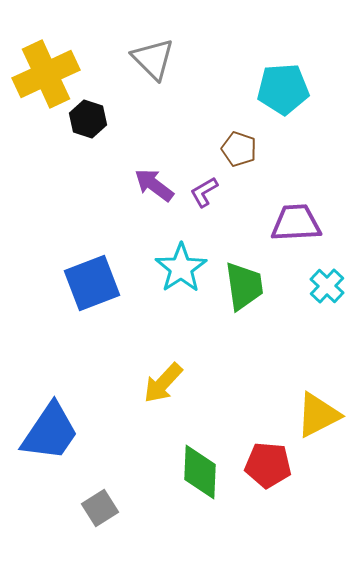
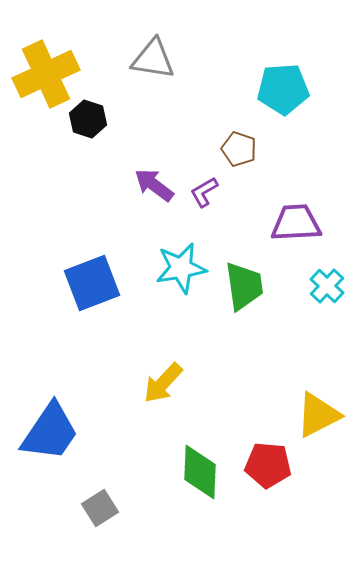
gray triangle: rotated 36 degrees counterclockwise
cyan star: rotated 24 degrees clockwise
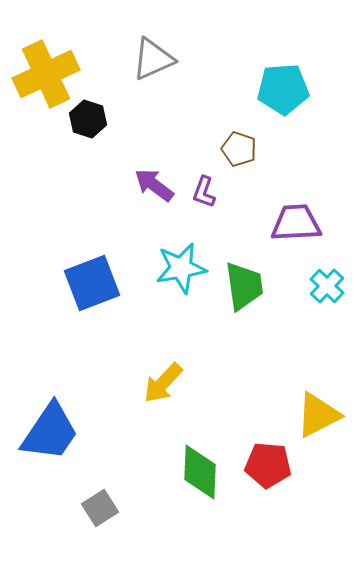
gray triangle: rotated 33 degrees counterclockwise
purple L-shape: rotated 40 degrees counterclockwise
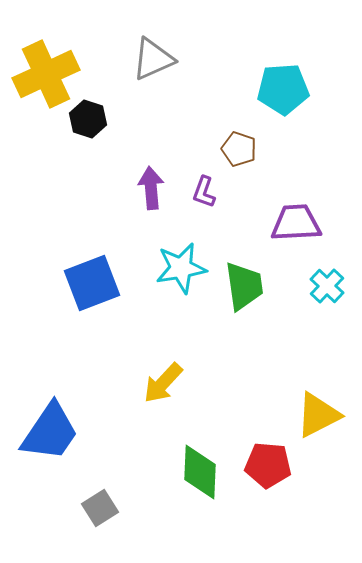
purple arrow: moved 3 px left, 3 px down; rotated 48 degrees clockwise
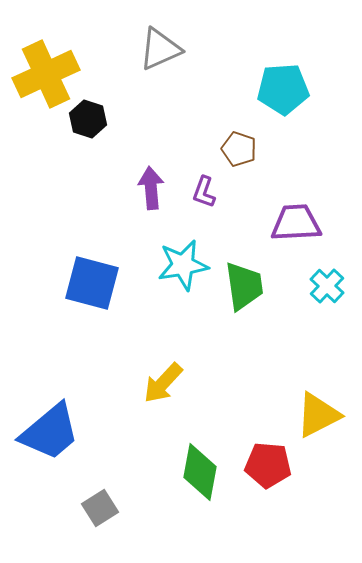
gray triangle: moved 7 px right, 10 px up
cyan star: moved 2 px right, 3 px up
blue square: rotated 36 degrees clockwise
blue trapezoid: rotated 16 degrees clockwise
green diamond: rotated 8 degrees clockwise
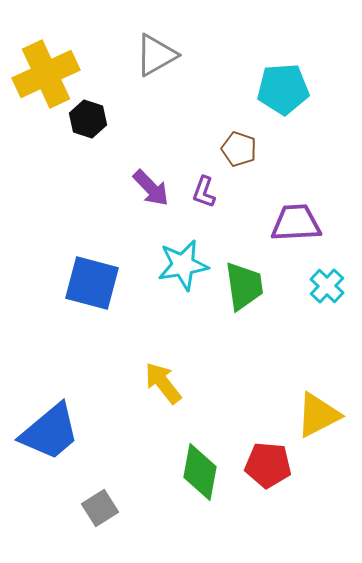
gray triangle: moved 4 px left, 6 px down; rotated 6 degrees counterclockwise
purple arrow: rotated 141 degrees clockwise
yellow arrow: rotated 99 degrees clockwise
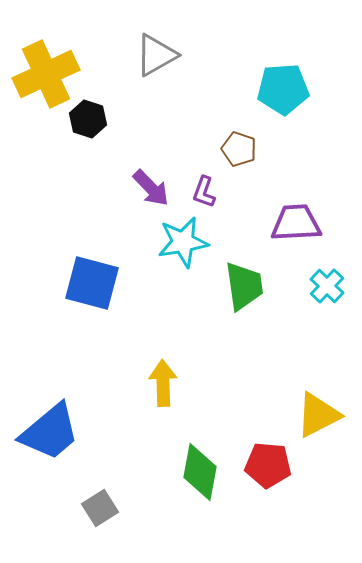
cyan star: moved 23 px up
yellow arrow: rotated 36 degrees clockwise
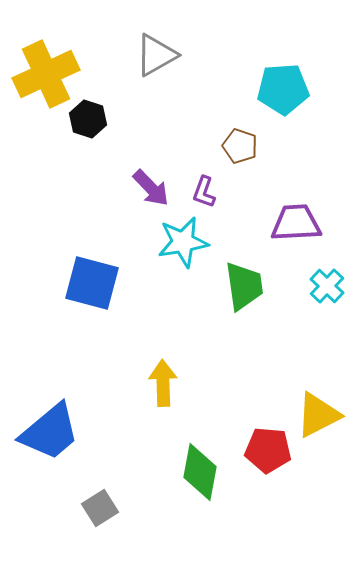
brown pentagon: moved 1 px right, 3 px up
red pentagon: moved 15 px up
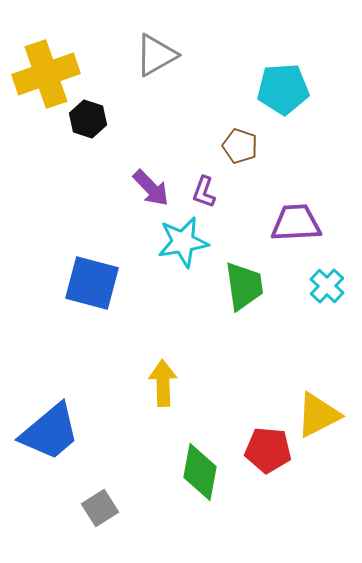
yellow cross: rotated 6 degrees clockwise
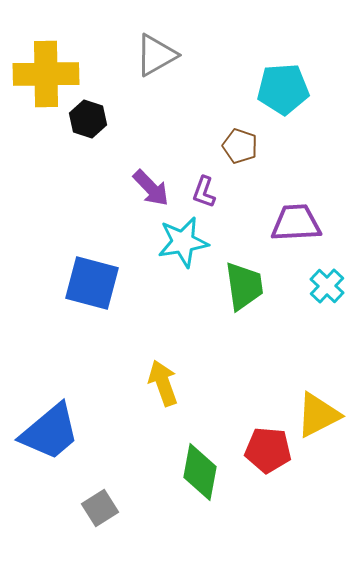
yellow cross: rotated 18 degrees clockwise
yellow arrow: rotated 18 degrees counterclockwise
